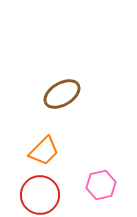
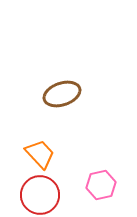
brown ellipse: rotated 12 degrees clockwise
orange trapezoid: moved 4 px left, 3 px down; rotated 88 degrees counterclockwise
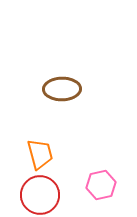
brown ellipse: moved 5 px up; rotated 18 degrees clockwise
orange trapezoid: rotated 28 degrees clockwise
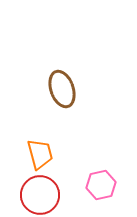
brown ellipse: rotated 72 degrees clockwise
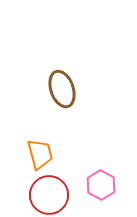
pink hexagon: rotated 20 degrees counterclockwise
red circle: moved 9 px right
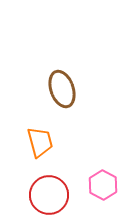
orange trapezoid: moved 12 px up
pink hexagon: moved 2 px right
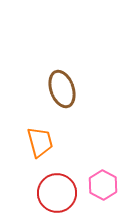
red circle: moved 8 px right, 2 px up
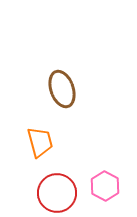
pink hexagon: moved 2 px right, 1 px down
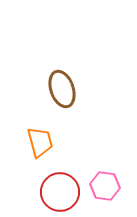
pink hexagon: rotated 20 degrees counterclockwise
red circle: moved 3 px right, 1 px up
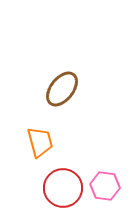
brown ellipse: rotated 57 degrees clockwise
red circle: moved 3 px right, 4 px up
